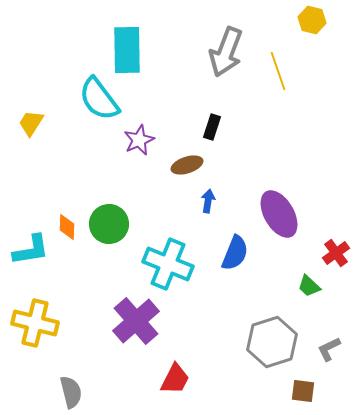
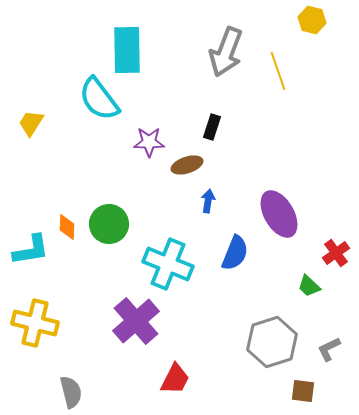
purple star: moved 10 px right, 2 px down; rotated 24 degrees clockwise
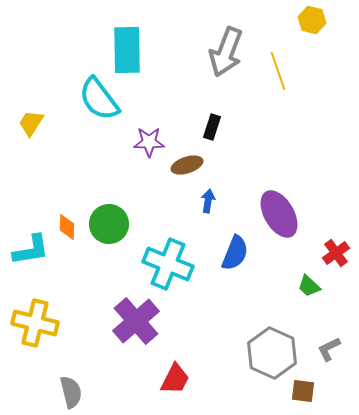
gray hexagon: moved 11 px down; rotated 18 degrees counterclockwise
